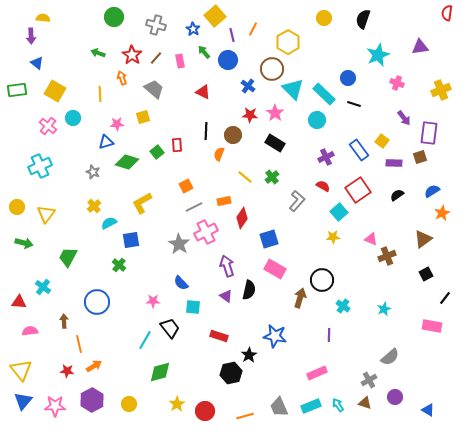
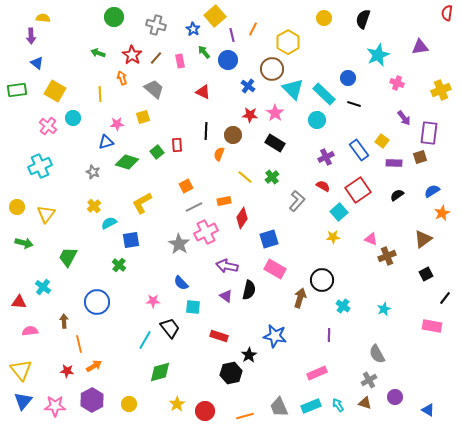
purple arrow at (227, 266): rotated 60 degrees counterclockwise
gray semicircle at (390, 357): moved 13 px left, 3 px up; rotated 102 degrees clockwise
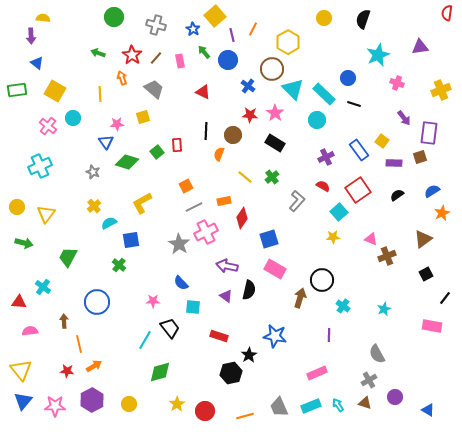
blue triangle at (106, 142): rotated 49 degrees counterclockwise
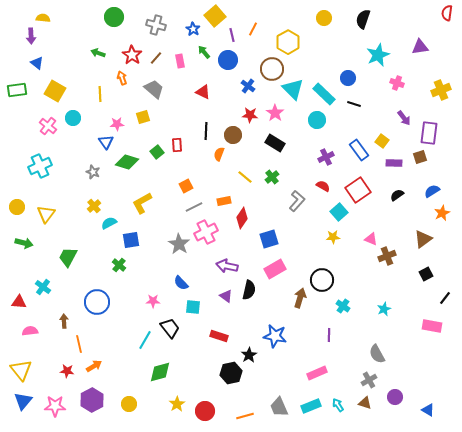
pink rectangle at (275, 269): rotated 60 degrees counterclockwise
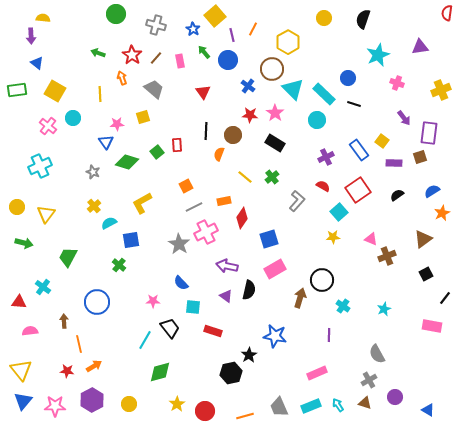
green circle at (114, 17): moved 2 px right, 3 px up
red triangle at (203, 92): rotated 28 degrees clockwise
red rectangle at (219, 336): moved 6 px left, 5 px up
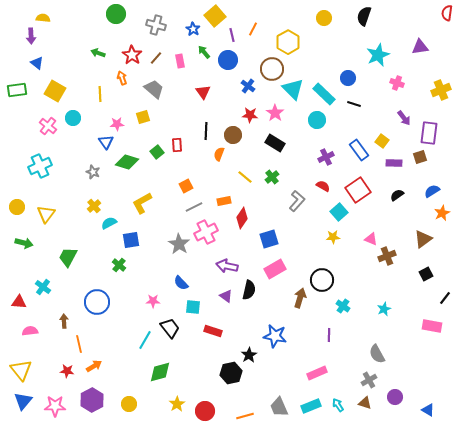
black semicircle at (363, 19): moved 1 px right, 3 px up
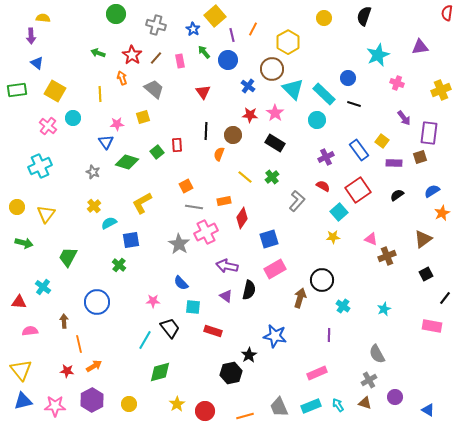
gray line at (194, 207): rotated 36 degrees clockwise
blue triangle at (23, 401): rotated 36 degrees clockwise
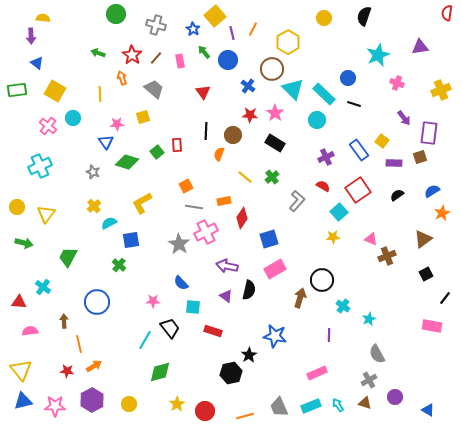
purple line at (232, 35): moved 2 px up
cyan star at (384, 309): moved 15 px left, 10 px down
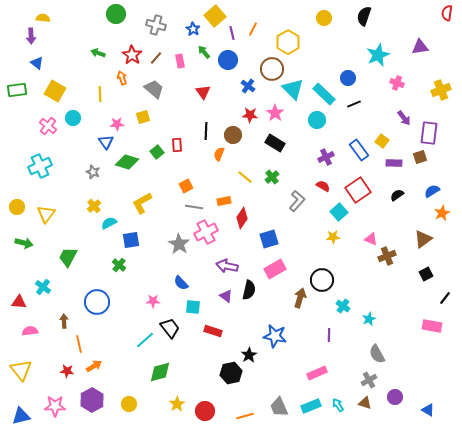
black line at (354, 104): rotated 40 degrees counterclockwise
cyan line at (145, 340): rotated 18 degrees clockwise
blue triangle at (23, 401): moved 2 px left, 15 px down
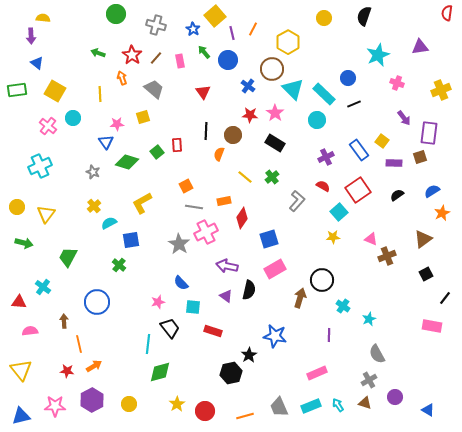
pink star at (153, 301): moved 5 px right, 1 px down; rotated 16 degrees counterclockwise
cyan line at (145, 340): moved 3 px right, 4 px down; rotated 42 degrees counterclockwise
